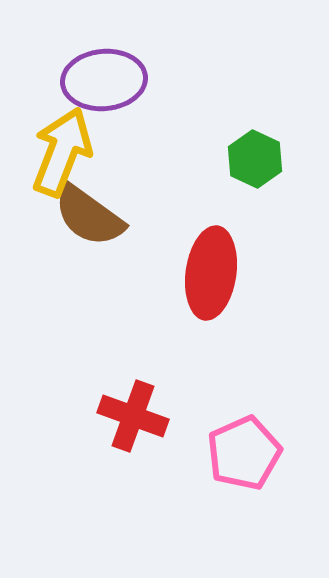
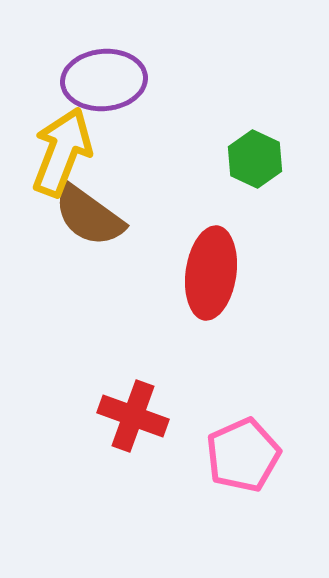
pink pentagon: moved 1 px left, 2 px down
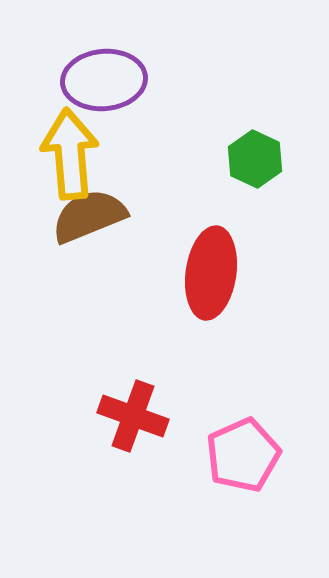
yellow arrow: moved 8 px right, 2 px down; rotated 26 degrees counterclockwise
brown semicircle: rotated 122 degrees clockwise
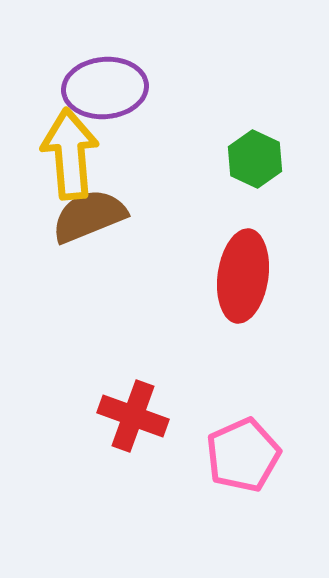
purple ellipse: moved 1 px right, 8 px down
red ellipse: moved 32 px right, 3 px down
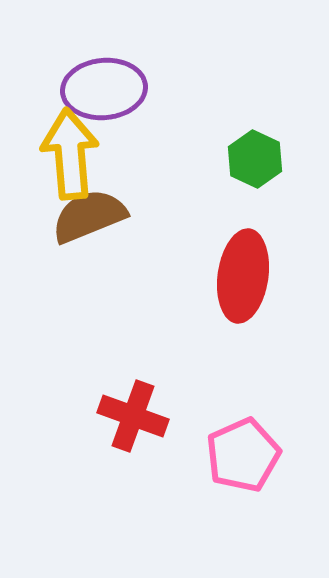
purple ellipse: moved 1 px left, 1 px down
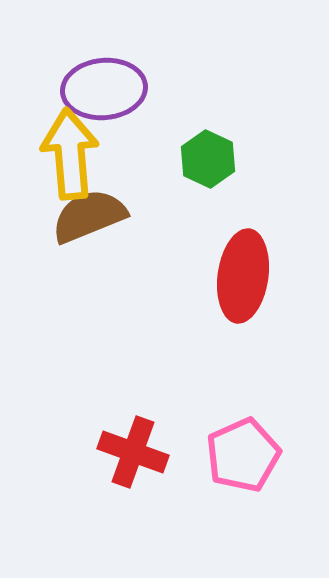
green hexagon: moved 47 px left
red cross: moved 36 px down
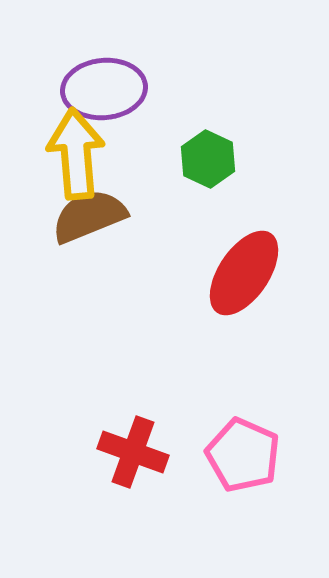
yellow arrow: moved 6 px right
red ellipse: moved 1 px right, 3 px up; rotated 26 degrees clockwise
pink pentagon: rotated 24 degrees counterclockwise
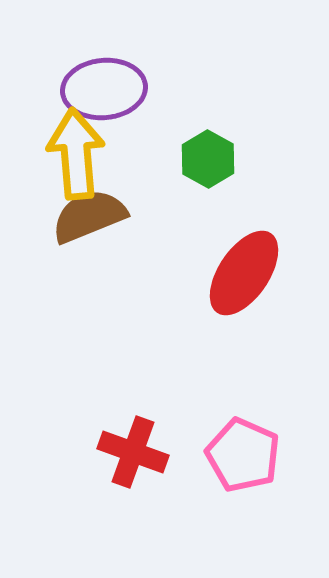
green hexagon: rotated 4 degrees clockwise
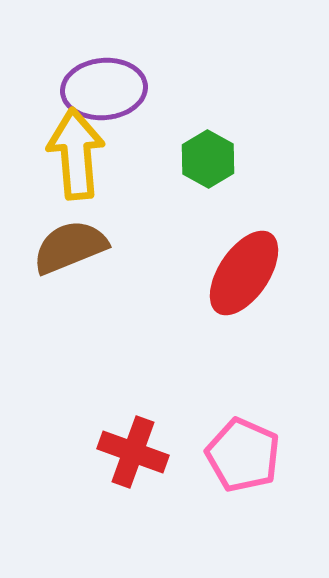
brown semicircle: moved 19 px left, 31 px down
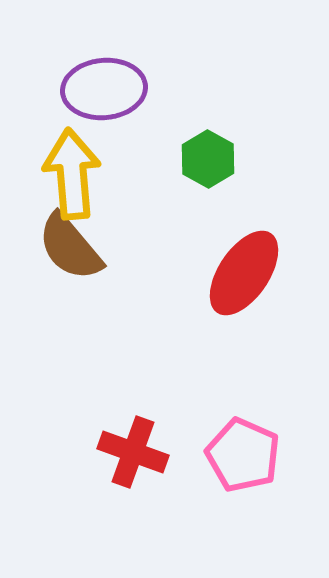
yellow arrow: moved 4 px left, 20 px down
brown semicircle: rotated 108 degrees counterclockwise
